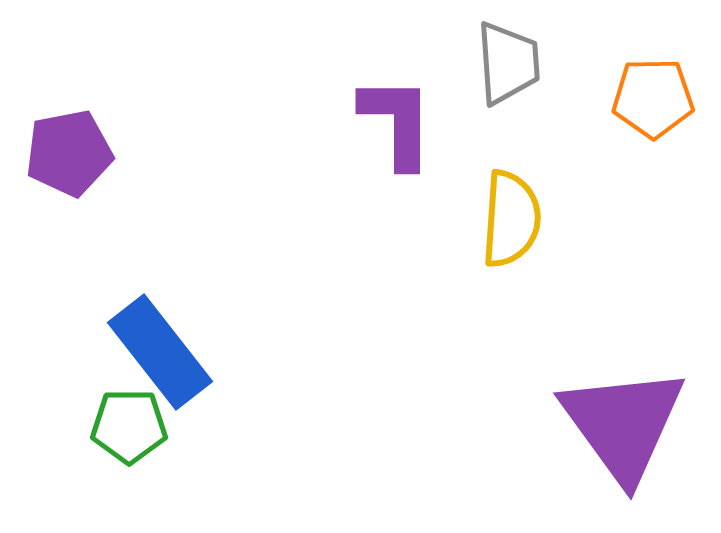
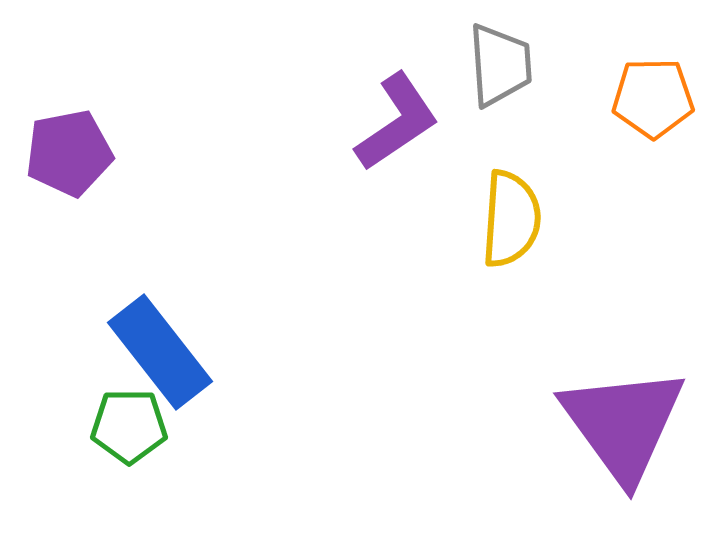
gray trapezoid: moved 8 px left, 2 px down
purple L-shape: rotated 56 degrees clockwise
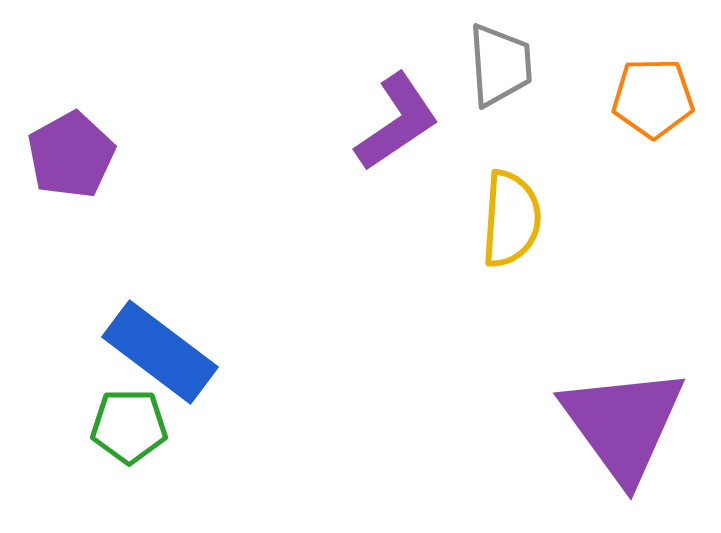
purple pentagon: moved 2 px right, 2 px down; rotated 18 degrees counterclockwise
blue rectangle: rotated 15 degrees counterclockwise
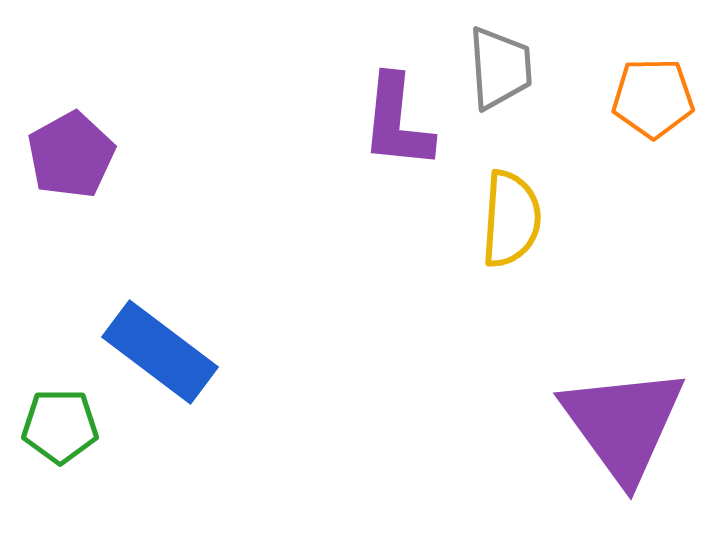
gray trapezoid: moved 3 px down
purple L-shape: rotated 130 degrees clockwise
green pentagon: moved 69 px left
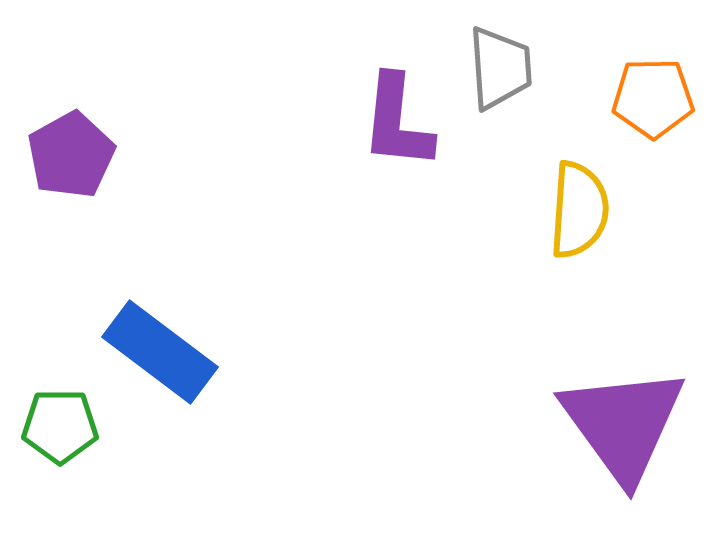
yellow semicircle: moved 68 px right, 9 px up
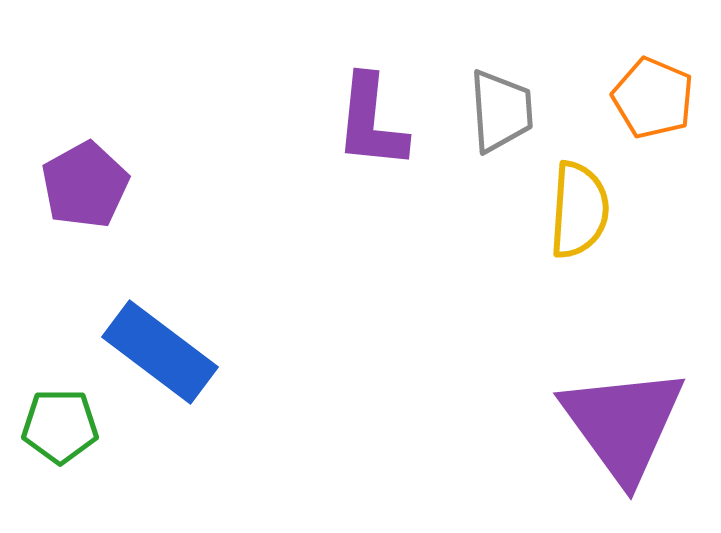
gray trapezoid: moved 1 px right, 43 px down
orange pentagon: rotated 24 degrees clockwise
purple L-shape: moved 26 px left
purple pentagon: moved 14 px right, 30 px down
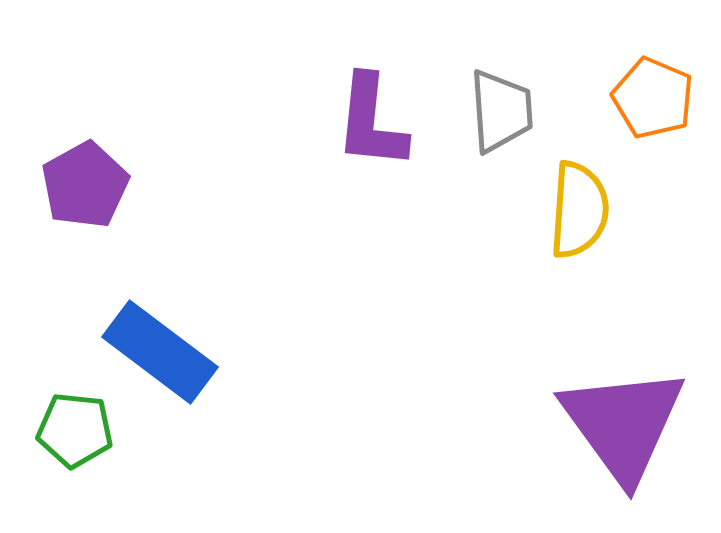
green pentagon: moved 15 px right, 4 px down; rotated 6 degrees clockwise
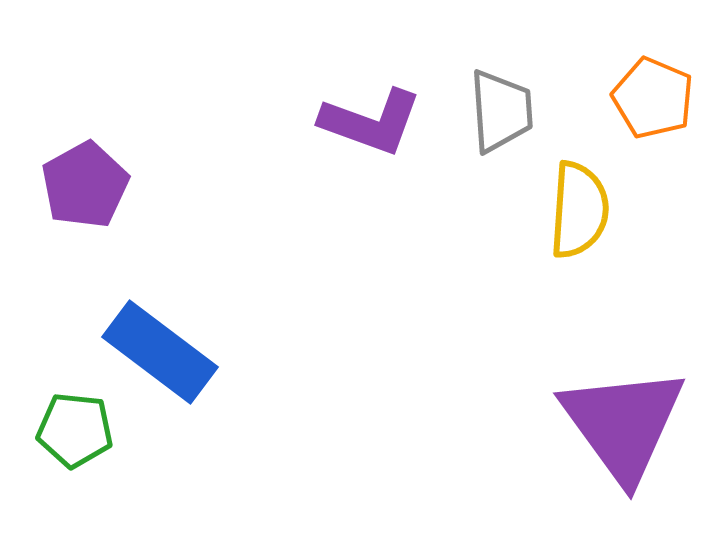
purple L-shape: rotated 76 degrees counterclockwise
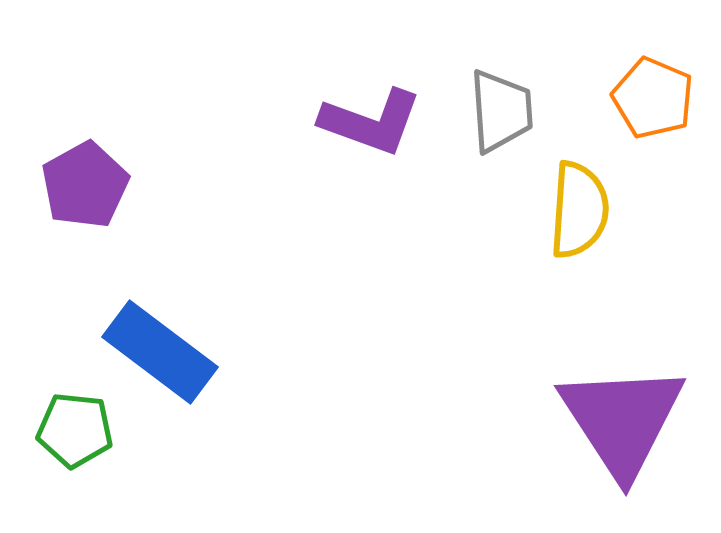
purple triangle: moved 1 px left, 4 px up; rotated 3 degrees clockwise
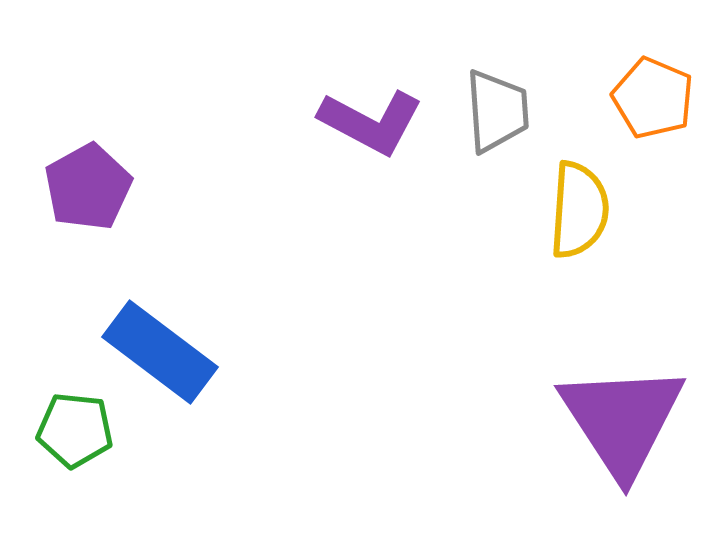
gray trapezoid: moved 4 px left
purple L-shape: rotated 8 degrees clockwise
purple pentagon: moved 3 px right, 2 px down
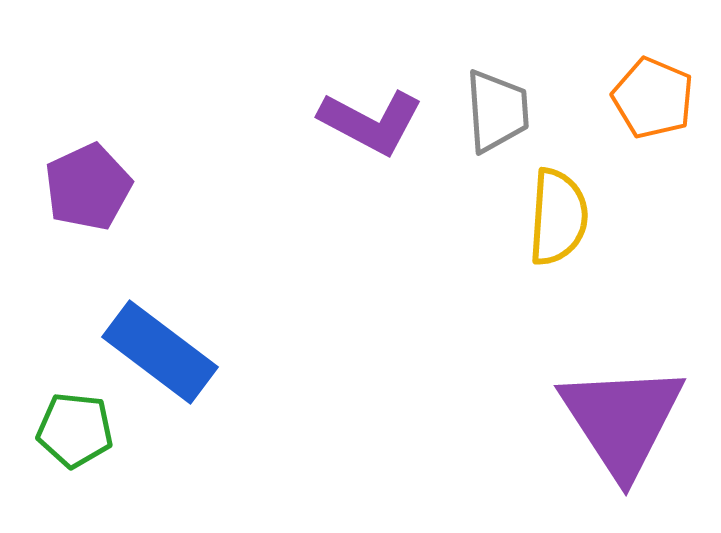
purple pentagon: rotated 4 degrees clockwise
yellow semicircle: moved 21 px left, 7 px down
